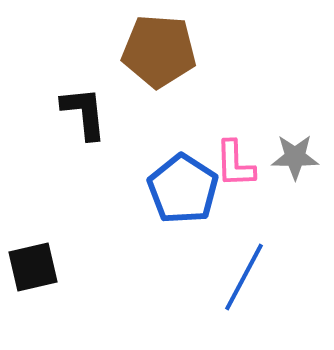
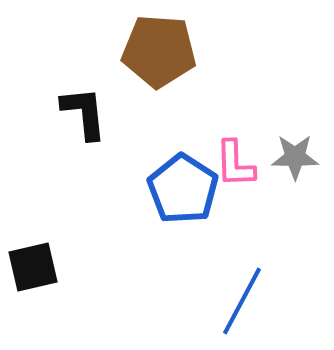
blue line: moved 2 px left, 24 px down
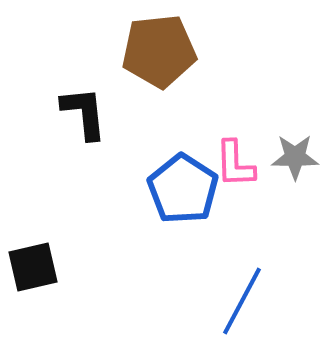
brown pentagon: rotated 10 degrees counterclockwise
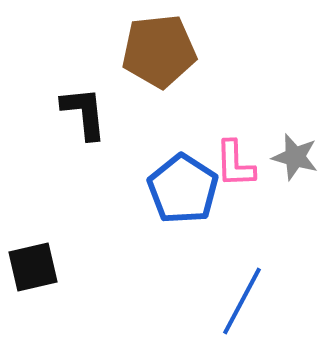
gray star: rotated 15 degrees clockwise
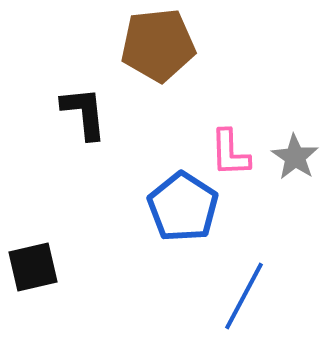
brown pentagon: moved 1 px left, 6 px up
gray star: rotated 18 degrees clockwise
pink L-shape: moved 5 px left, 11 px up
blue pentagon: moved 18 px down
blue line: moved 2 px right, 5 px up
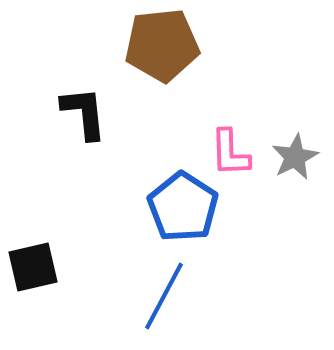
brown pentagon: moved 4 px right
gray star: rotated 12 degrees clockwise
blue line: moved 80 px left
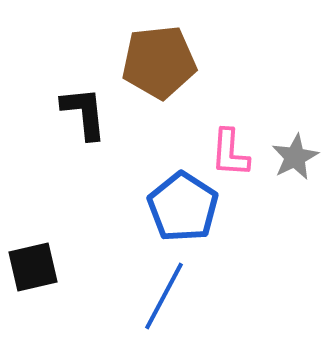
brown pentagon: moved 3 px left, 17 px down
pink L-shape: rotated 6 degrees clockwise
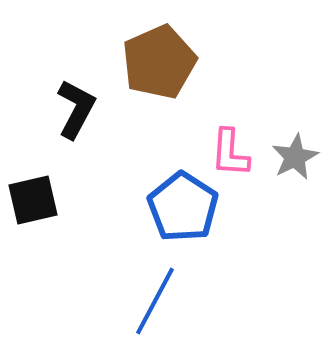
brown pentagon: rotated 18 degrees counterclockwise
black L-shape: moved 8 px left, 4 px up; rotated 34 degrees clockwise
black square: moved 67 px up
blue line: moved 9 px left, 5 px down
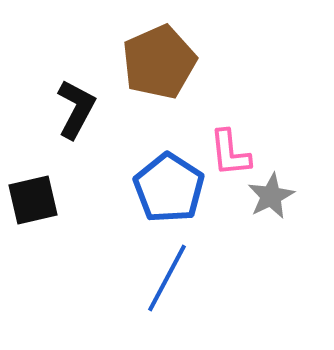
pink L-shape: rotated 10 degrees counterclockwise
gray star: moved 24 px left, 39 px down
blue pentagon: moved 14 px left, 19 px up
blue line: moved 12 px right, 23 px up
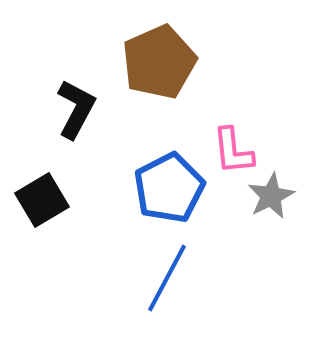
pink L-shape: moved 3 px right, 2 px up
blue pentagon: rotated 12 degrees clockwise
black square: moved 9 px right; rotated 18 degrees counterclockwise
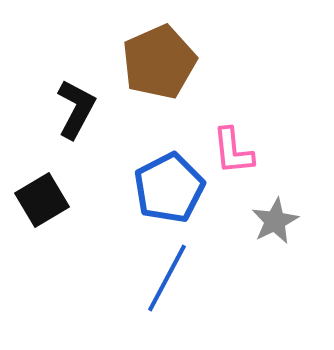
gray star: moved 4 px right, 25 px down
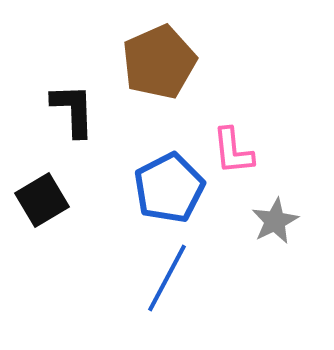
black L-shape: moved 3 px left, 1 px down; rotated 30 degrees counterclockwise
